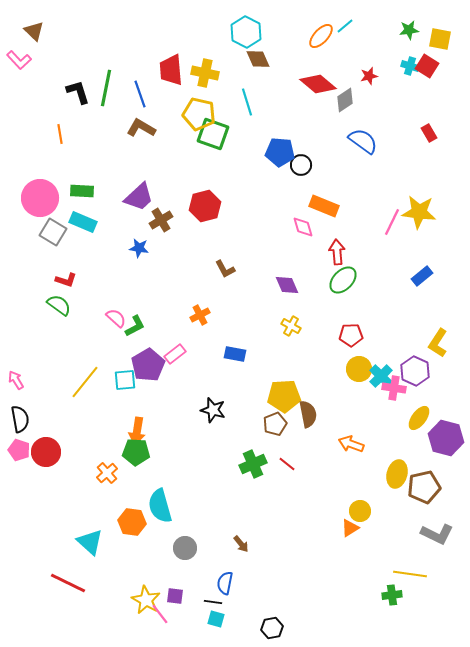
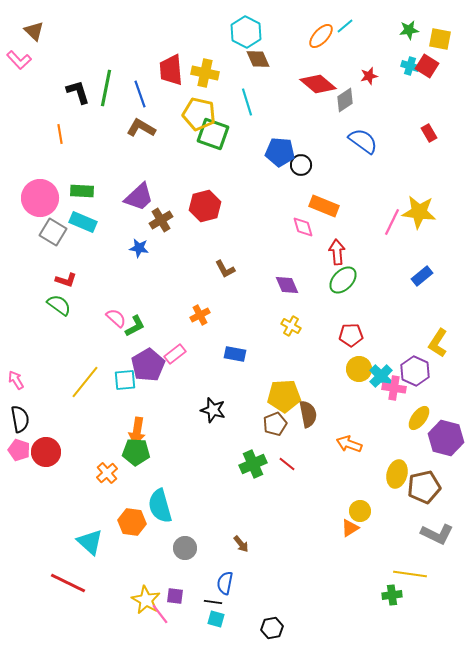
orange arrow at (351, 444): moved 2 px left
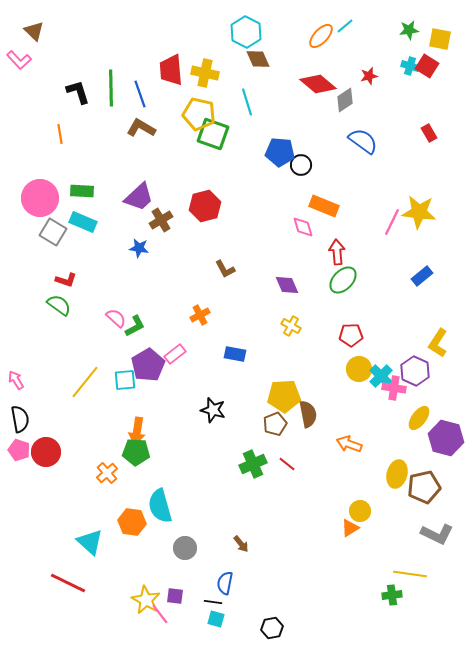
green line at (106, 88): moved 5 px right; rotated 12 degrees counterclockwise
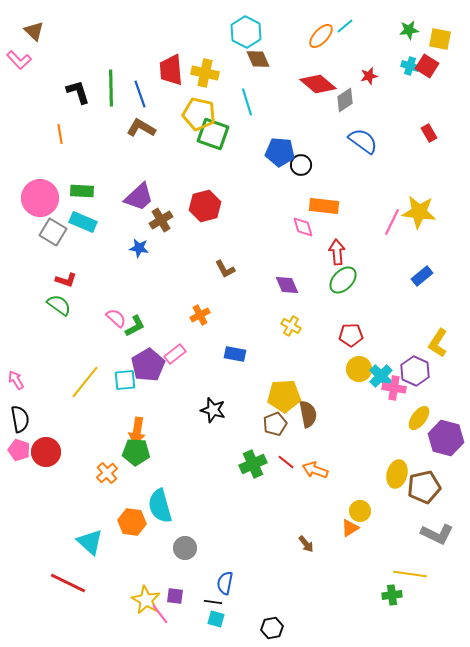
orange rectangle at (324, 206): rotated 16 degrees counterclockwise
orange arrow at (349, 444): moved 34 px left, 26 px down
red line at (287, 464): moved 1 px left, 2 px up
brown arrow at (241, 544): moved 65 px right
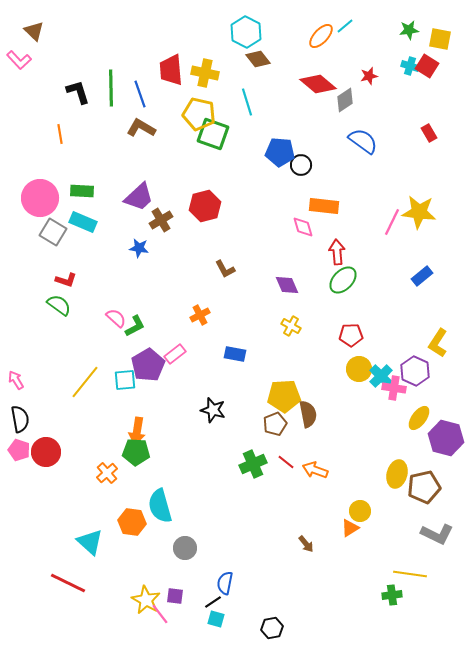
brown diamond at (258, 59): rotated 15 degrees counterclockwise
black line at (213, 602): rotated 42 degrees counterclockwise
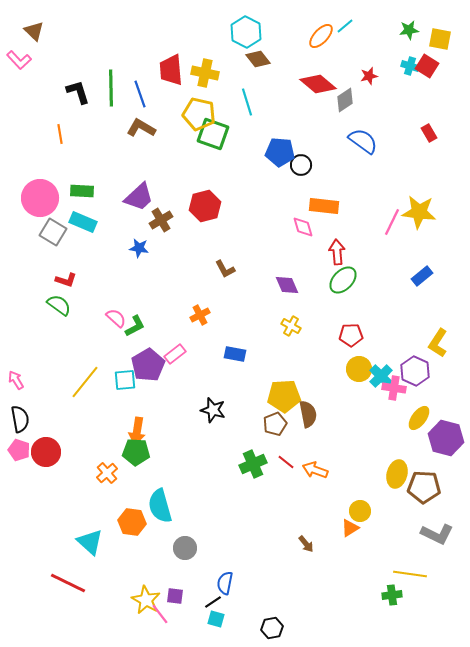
brown pentagon at (424, 487): rotated 16 degrees clockwise
